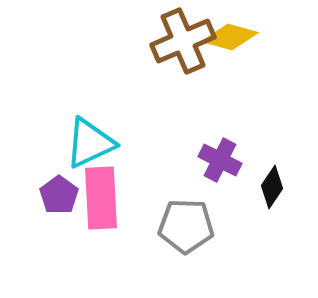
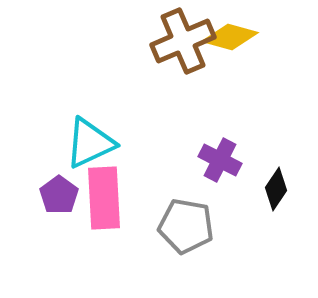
black diamond: moved 4 px right, 2 px down
pink rectangle: moved 3 px right
gray pentagon: rotated 8 degrees clockwise
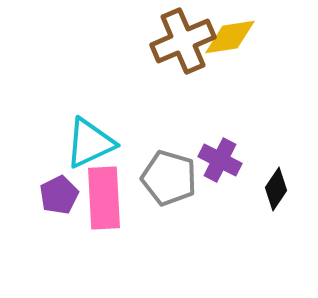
yellow diamond: rotated 24 degrees counterclockwise
purple pentagon: rotated 9 degrees clockwise
gray pentagon: moved 17 px left, 48 px up; rotated 6 degrees clockwise
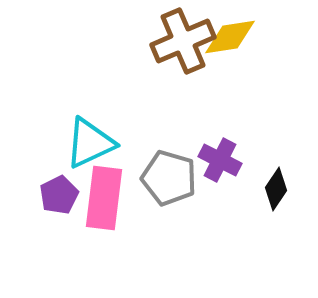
pink rectangle: rotated 10 degrees clockwise
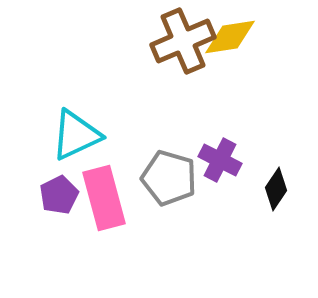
cyan triangle: moved 14 px left, 8 px up
pink rectangle: rotated 22 degrees counterclockwise
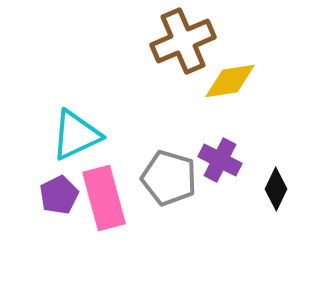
yellow diamond: moved 44 px down
black diamond: rotated 9 degrees counterclockwise
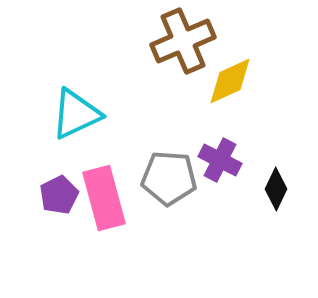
yellow diamond: rotated 16 degrees counterclockwise
cyan triangle: moved 21 px up
gray pentagon: rotated 12 degrees counterclockwise
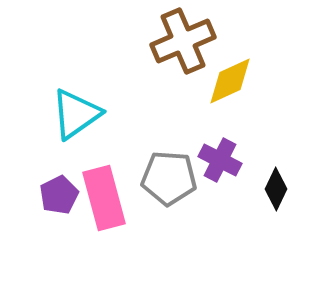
cyan triangle: rotated 10 degrees counterclockwise
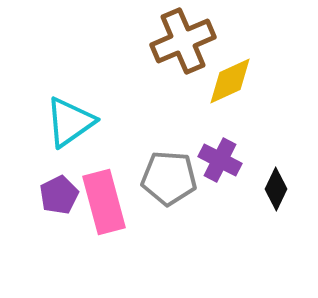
cyan triangle: moved 6 px left, 8 px down
pink rectangle: moved 4 px down
